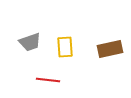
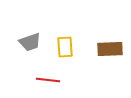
brown rectangle: rotated 10 degrees clockwise
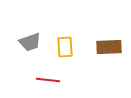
brown rectangle: moved 1 px left, 2 px up
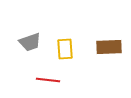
yellow rectangle: moved 2 px down
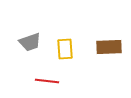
red line: moved 1 px left, 1 px down
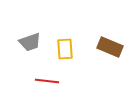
brown rectangle: moved 1 px right; rotated 25 degrees clockwise
